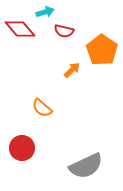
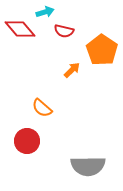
red circle: moved 5 px right, 7 px up
gray semicircle: moved 2 px right; rotated 24 degrees clockwise
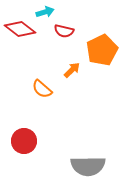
red diamond: rotated 12 degrees counterclockwise
orange pentagon: rotated 12 degrees clockwise
orange semicircle: moved 19 px up
red circle: moved 3 px left
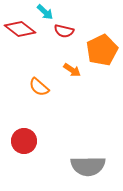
cyan arrow: rotated 60 degrees clockwise
orange arrow: rotated 78 degrees clockwise
orange semicircle: moved 3 px left, 2 px up
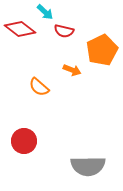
orange arrow: rotated 12 degrees counterclockwise
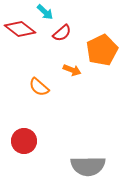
red semicircle: moved 2 px left, 2 px down; rotated 54 degrees counterclockwise
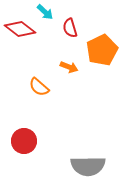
red semicircle: moved 8 px right, 5 px up; rotated 114 degrees clockwise
orange arrow: moved 3 px left, 3 px up
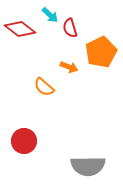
cyan arrow: moved 5 px right, 3 px down
orange pentagon: moved 1 px left, 2 px down
orange semicircle: moved 5 px right
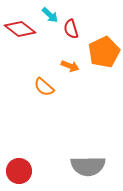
red semicircle: moved 1 px right, 1 px down
orange pentagon: moved 3 px right
orange arrow: moved 1 px right, 1 px up
red circle: moved 5 px left, 30 px down
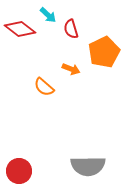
cyan arrow: moved 2 px left
orange arrow: moved 1 px right, 3 px down
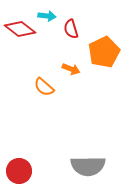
cyan arrow: moved 1 px left, 1 px down; rotated 36 degrees counterclockwise
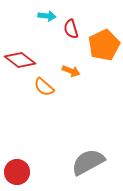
red diamond: moved 31 px down
orange pentagon: moved 7 px up
orange arrow: moved 2 px down
gray semicircle: moved 4 px up; rotated 152 degrees clockwise
red circle: moved 2 px left, 1 px down
